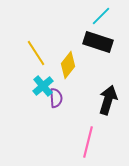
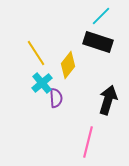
cyan cross: moved 1 px left, 3 px up
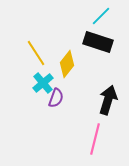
yellow diamond: moved 1 px left, 1 px up
cyan cross: moved 1 px right
purple semicircle: rotated 24 degrees clockwise
pink line: moved 7 px right, 3 px up
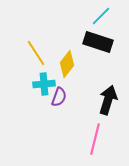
cyan cross: moved 1 px right, 1 px down; rotated 35 degrees clockwise
purple semicircle: moved 3 px right, 1 px up
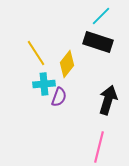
pink line: moved 4 px right, 8 px down
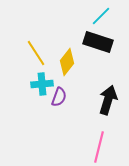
yellow diamond: moved 2 px up
cyan cross: moved 2 px left
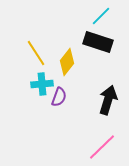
pink line: moved 3 px right; rotated 32 degrees clockwise
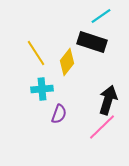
cyan line: rotated 10 degrees clockwise
black rectangle: moved 6 px left
cyan cross: moved 5 px down
purple semicircle: moved 17 px down
pink line: moved 20 px up
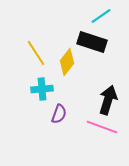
pink line: rotated 64 degrees clockwise
